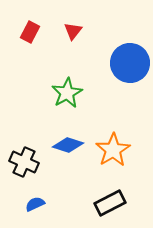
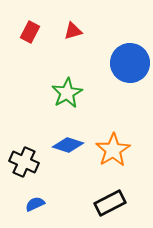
red triangle: rotated 36 degrees clockwise
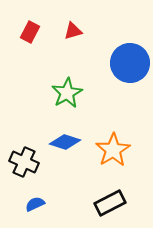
blue diamond: moved 3 px left, 3 px up
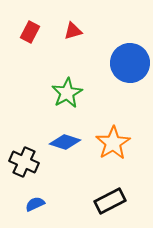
orange star: moved 7 px up
black rectangle: moved 2 px up
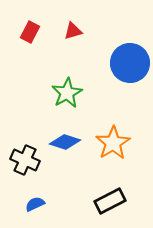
black cross: moved 1 px right, 2 px up
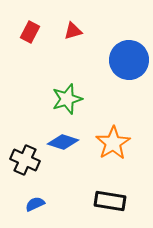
blue circle: moved 1 px left, 3 px up
green star: moved 6 px down; rotated 12 degrees clockwise
blue diamond: moved 2 px left
black rectangle: rotated 36 degrees clockwise
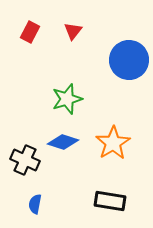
red triangle: rotated 36 degrees counterclockwise
blue semicircle: rotated 54 degrees counterclockwise
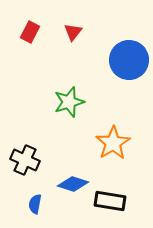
red triangle: moved 1 px down
green star: moved 2 px right, 3 px down
blue diamond: moved 10 px right, 42 px down
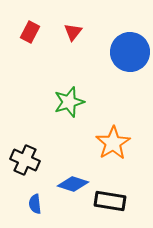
blue circle: moved 1 px right, 8 px up
blue semicircle: rotated 18 degrees counterclockwise
